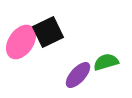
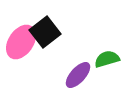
black square: moved 3 px left; rotated 12 degrees counterclockwise
green semicircle: moved 1 px right, 3 px up
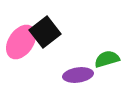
purple ellipse: rotated 40 degrees clockwise
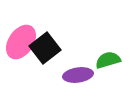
black square: moved 16 px down
green semicircle: moved 1 px right, 1 px down
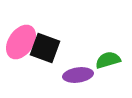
black square: rotated 32 degrees counterclockwise
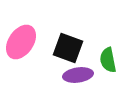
black square: moved 23 px right
green semicircle: rotated 85 degrees counterclockwise
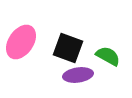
green semicircle: moved 4 px up; rotated 130 degrees clockwise
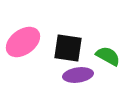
pink ellipse: moved 2 px right; rotated 20 degrees clockwise
black square: rotated 12 degrees counterclockwise
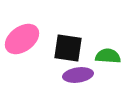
pink ellipse: moved 1 px left, 3 px up
green semicircle: rotated 25 degrees counterclockwise
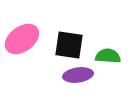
black square: moved 1 px right, 3 px up
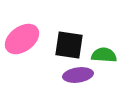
green semicircle: moved 4 px left, 1 px up
